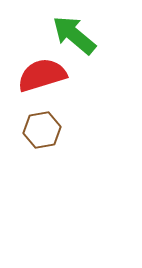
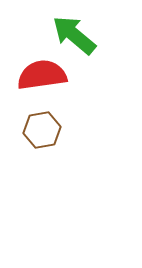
red semicircle: rotated 9 degrees clockwise
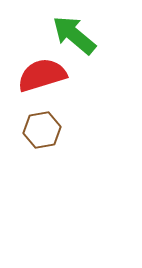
red semicircle: rotated 9 degrees counterclockwise
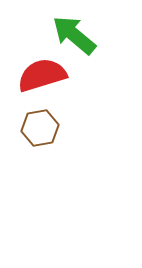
brown hexagon: moved 2 px left, 2 px up
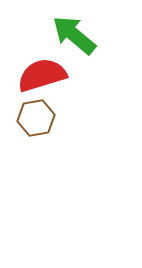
brown hexagon: moved 4 px left, 10 px up
